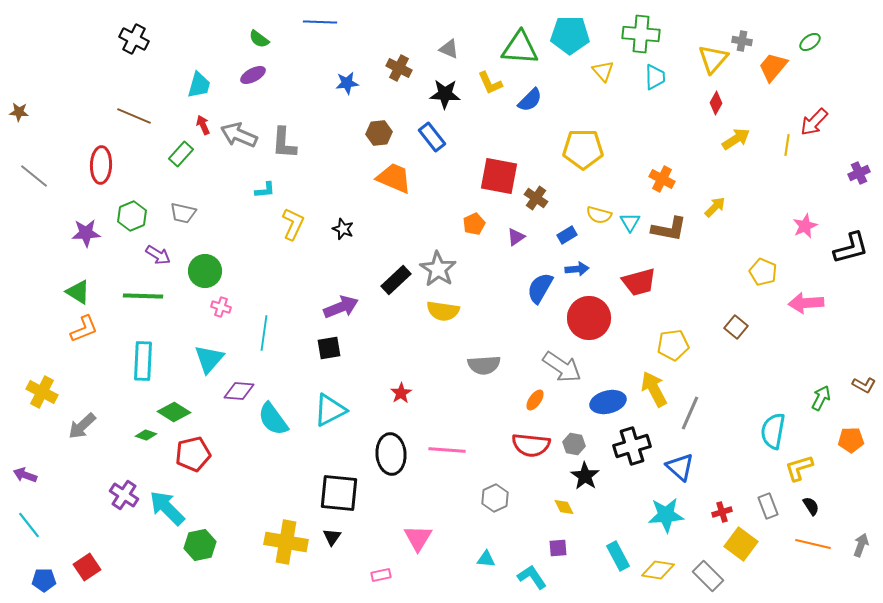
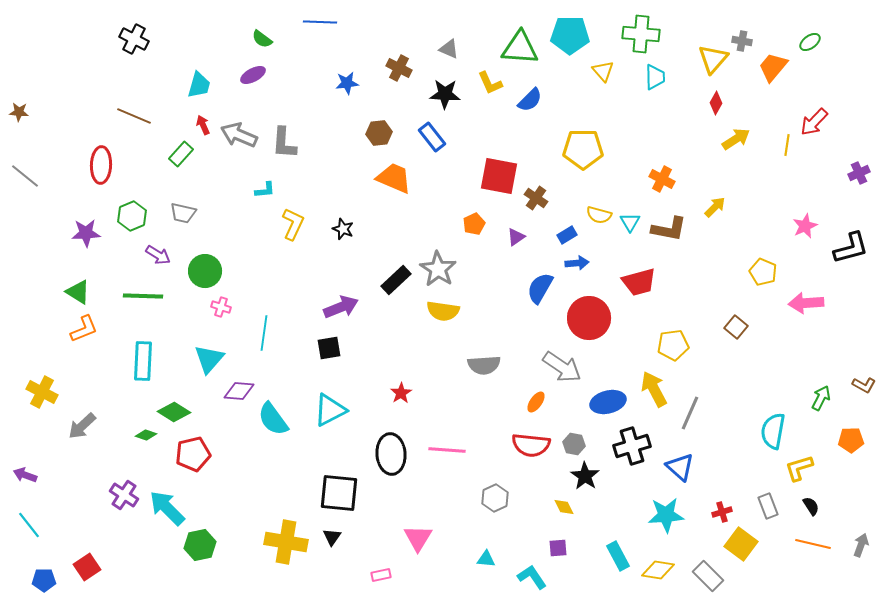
green semicircle at (259, 39): moved 3 px right
gray line at (34, 176): moved 9 px left
blue arrow at (577, 269): moved 6 px up
orange ellipse at (535, 400): moved 1 px right, 2 px down
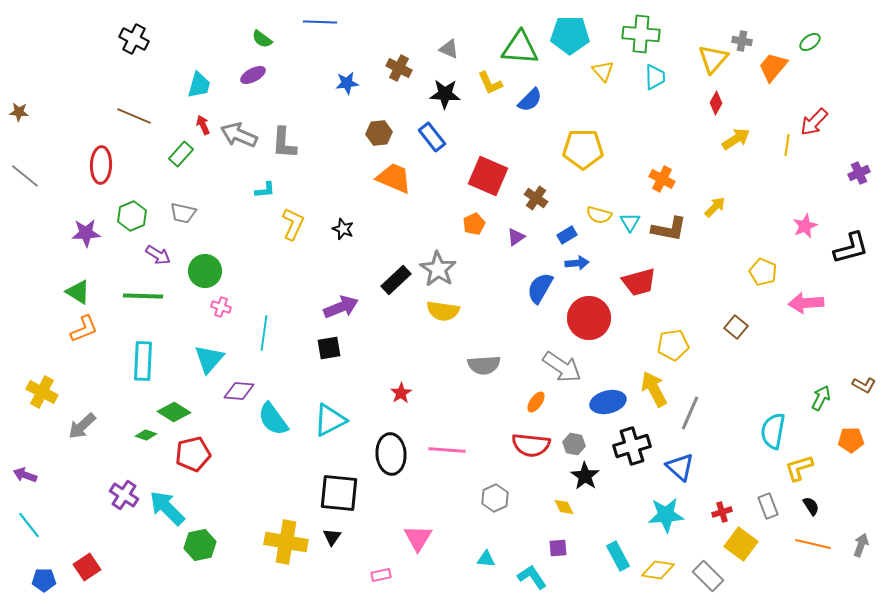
red square at (499, 176): moved 11 px left; rotated 12 degrees clockwise
cyan triangle at (330, 410): moved 10 px down
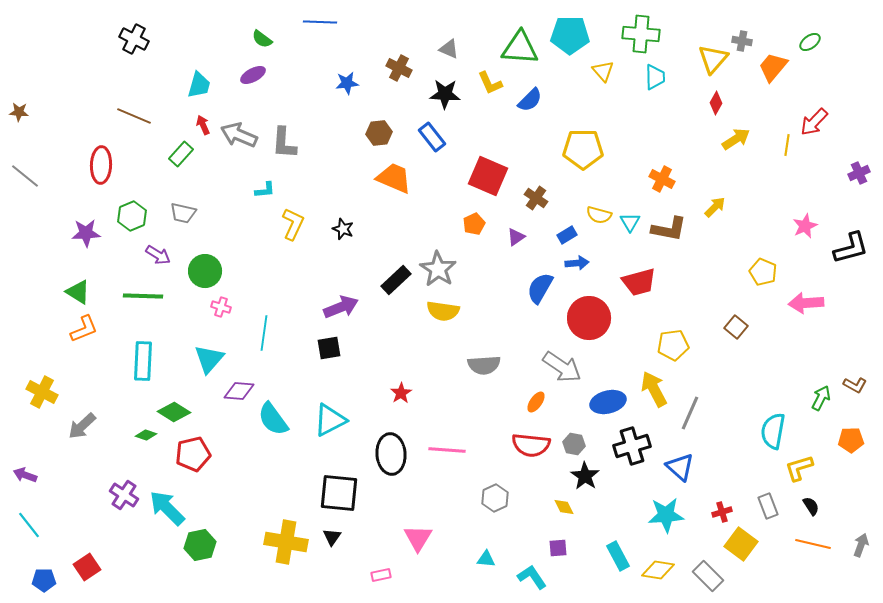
brown L-shape at (864, 385): moved 9 px left
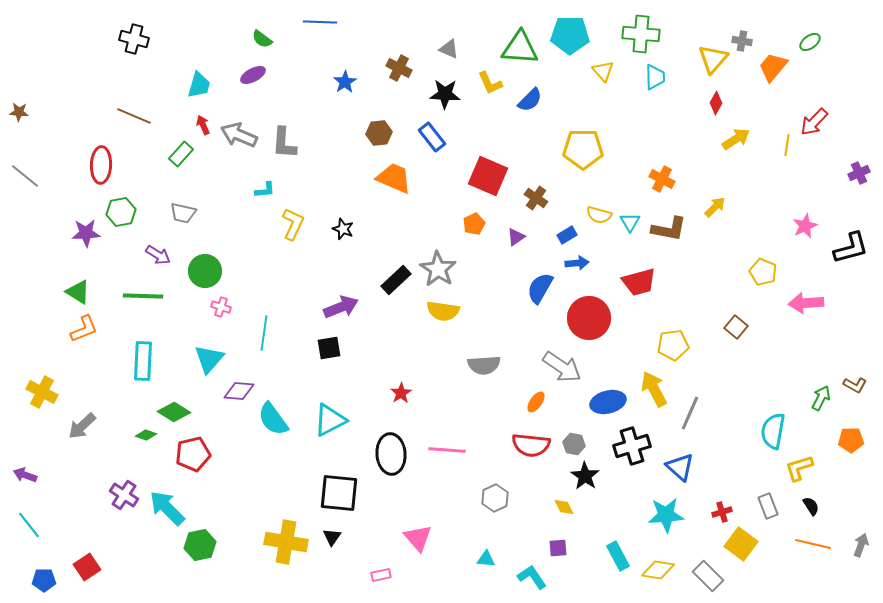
black cross at (134, 39): rotated 12 degrees counterclockwise
blue star at (347, 83): moved 2 px left, 1 px up; rotated 25 degrees counterclockwise
green hexagon at (132, 216): moved 11 px left, 4 px up; rotated 12 degrees clockwise
pink triangle at (418, 538): rotated 12 degrees counterclockwise
